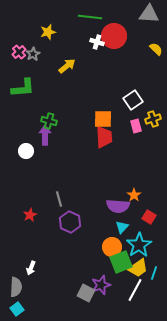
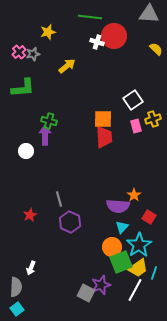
gray star: rotated 16 degrees clockwise
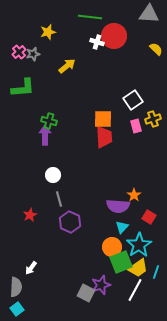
white circle: moved 27 px right, 24 px down
white arrow: rotated 16 degrees clockwise
cyan line: moved 2 px right, 1 px up
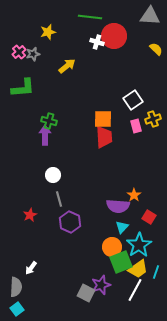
gray triangle: moved 1 px right, 2 px down
yellow trapezoid: moved 1 px down
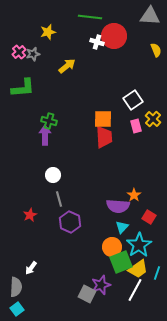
yellow semicircle: moved 1 px down; rotated 24 degrees clockwise
yellow cross: rotated 28 degrees counterclockwise
cyan line: moved 1 px right, 1 px down
gray square: moved 1 px right, 1 px down
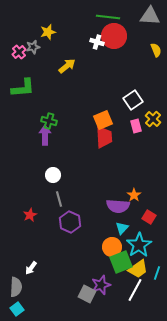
green line: moved 18 px right
gray star: moved 7 px up
orange square: moved 1 px down; rotated 24 degrees counterclockwise
cyan triangle: moved 1 px down
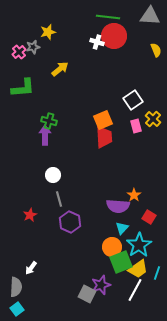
yellow arrow: moved 7 px left, 3 px down
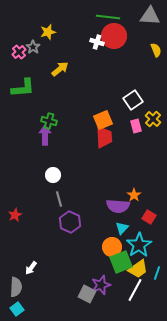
gray star: rotated 24 degrees counterclockwise
red star: moved 15 px left
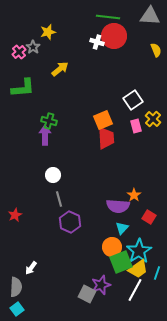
red trapezoid: moved 2 px right, 1 px down
cyan star: moved 6 px down
